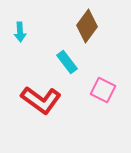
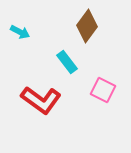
cyan arrow: rotated 60 degrees counterclockwise
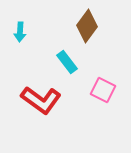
cyan arrow: rotated 66 degrees clockwise
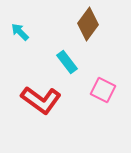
brown diamond: moved 1 px right, 2 px up
cyan arrow: rotated 132 degrees clockwise
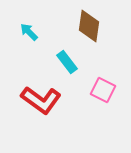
brown diamond: moved 1 px right, 2 px down; rotated 28 degrees counterclockwise
cyan arrow: moved 9 px right
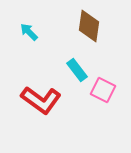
cyan rectangle: moved 10 px right, 8 px down
